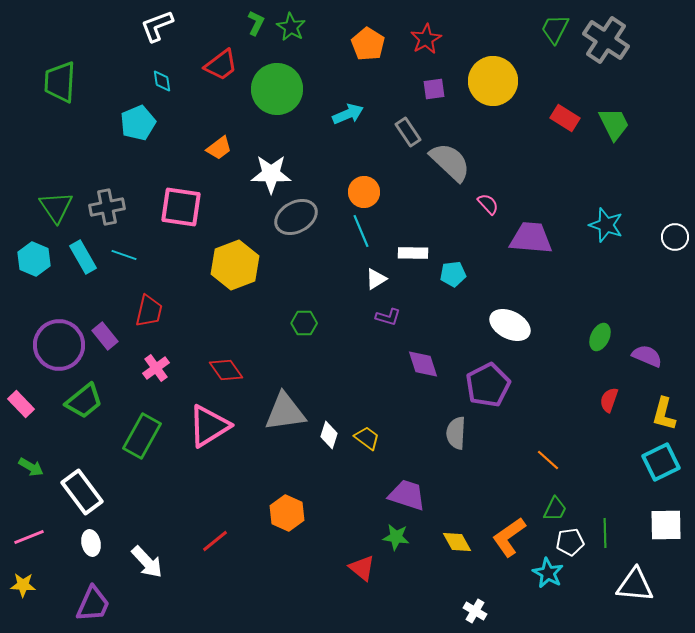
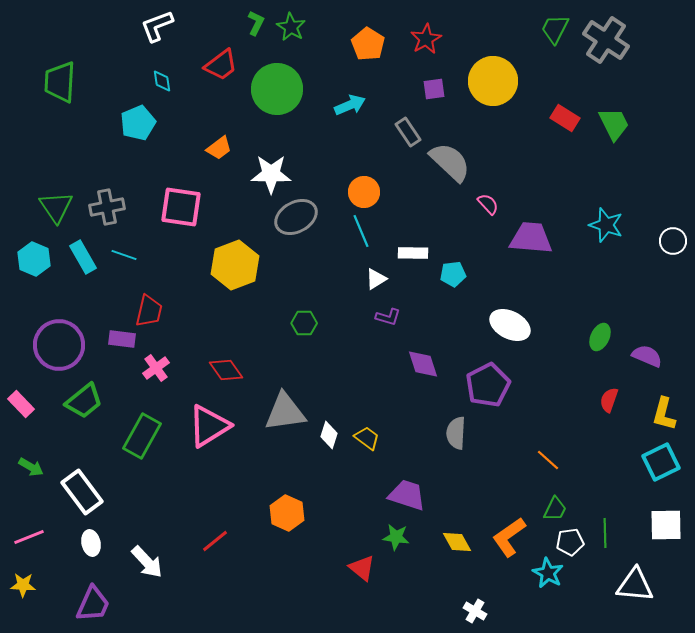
cyan arrow at (348, 114): moved 2 px right, 9 px up
white circle at (675, 237): moved 2 px left, 4 px down
purple rectangle at (105, 336): moved 17 px right, 3 px down; rotated 44 degrees counterclockwise
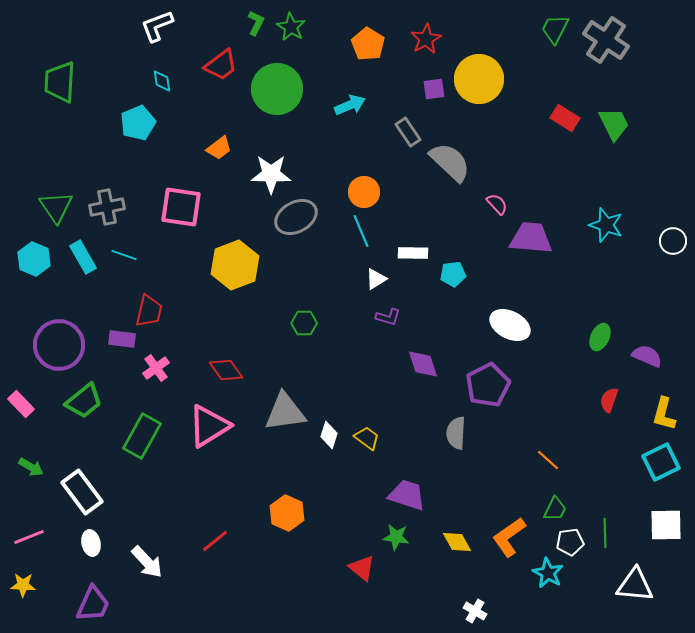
yellow circle at (493, 81): moved 14 px left, 2 px up
pink semicircle at (488, 204): moved 9 px right
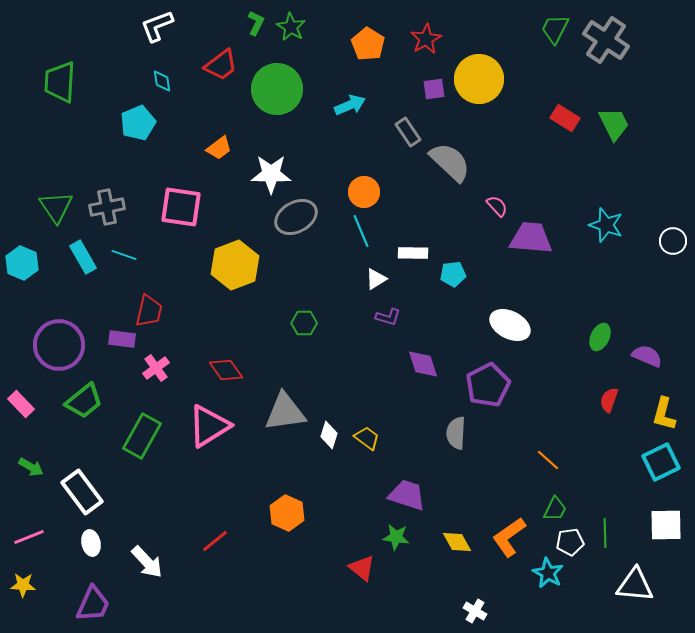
pink semicircle at (497, 204): moved 2 px down
cyan hexagon at (34, 259): moved 12 px left, 4 px down
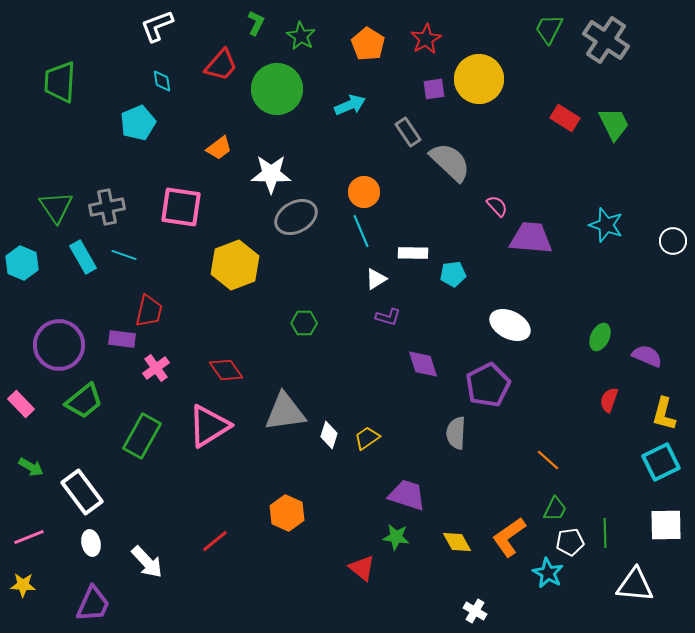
green star at (291, 27): moved 10 px right, 9 px down
green trapezoid at (555, 29): moved 6 px left
red trapezoid at (221, 65): rotated 12 degrees counterclockwise
yellow trapezoid at (367, 438): rotated 72 degrees counterclockwise
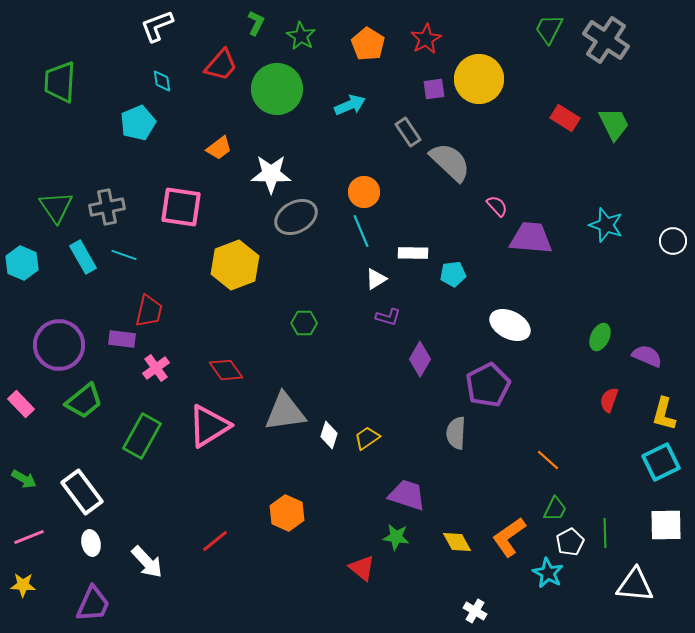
purple diamond at (423, 364): moved 3 px left, 5 px up; rotated 48 degrees clockwise
green arrow at (31, 467): moved 7 px left, 12 px down
white pentagon at (570, 542): rotated 20 degrees counterclockwise
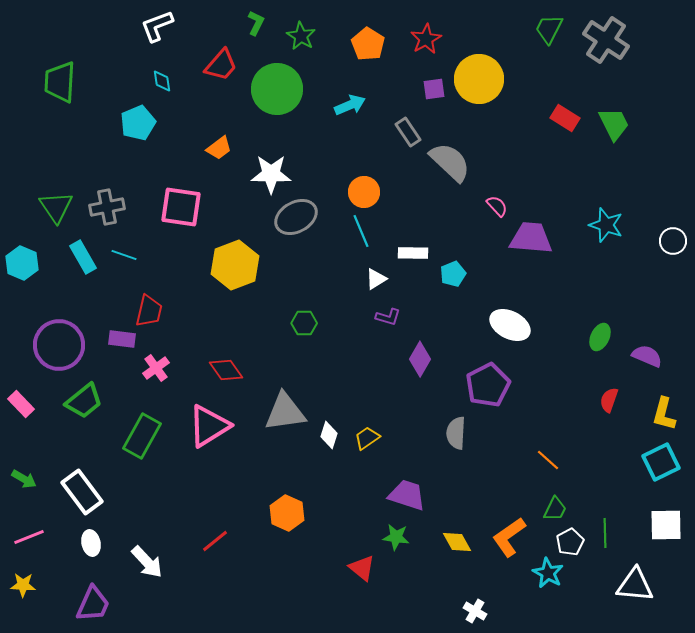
cyan pentagon at (453, 274): rotated 15 degrees counterclockwise
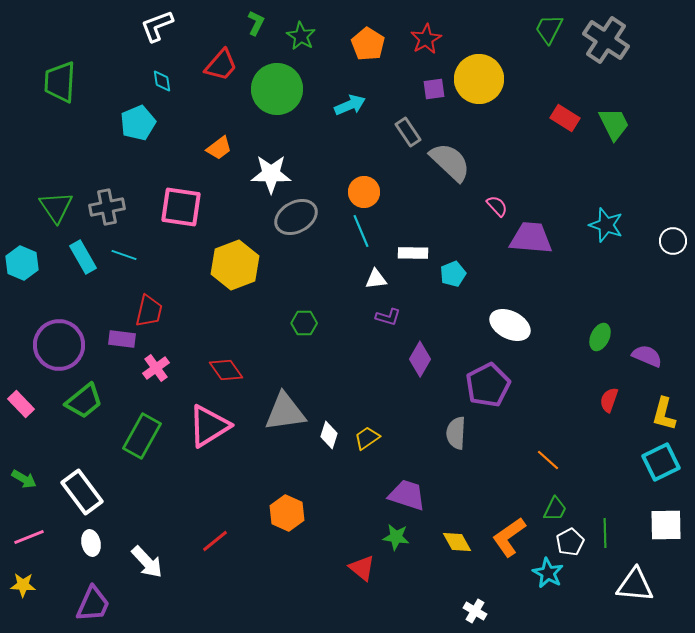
white triangle at (376, 279): rotated 25 degrees clockwise
